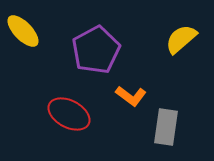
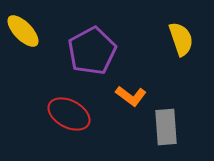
yellow semicircle: rotated 112 degrees clockwise
purple pentagon: moved 4 px left, 1 px down
gray rectangle: rotated 12 degrees counterclockwise
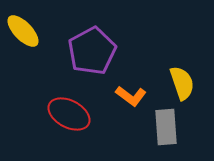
yellow semicircle: moved 1 px right, 44 px down
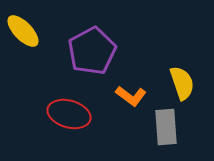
red ellipse: rotated 12 degrees counterclockwise
